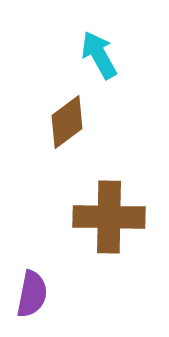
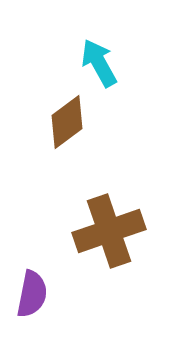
cyan arrow: moved 8 px down
brown cross: moved 14 px down; rotated 20 degrees counterclockwise
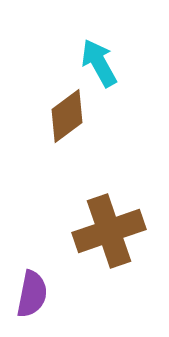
brown diamond: moved 6 px up
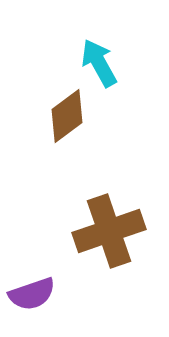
purple semicircle: rotated 60 degrees clockwise
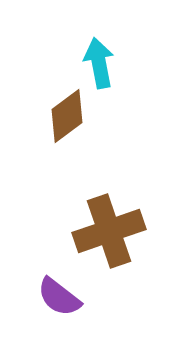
cyan arrow: rotated 18 degrees clockwise
purple semicircle: moved 27 px right, 3 px down; rotated 57 degrees clockwise
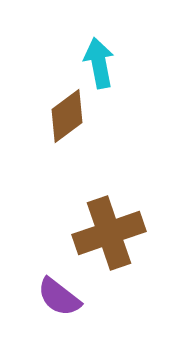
brown cross: moved 2 px down
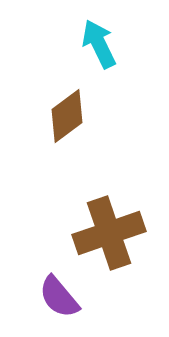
cyan arrow: moved 19 px up; rotated 15 degrees counterclockwise
purple semicircle: rotated 12 degrees clockwise
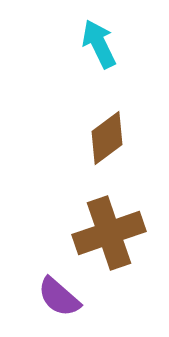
brown diamond: moved 40 px right, 22 px down
purple semicircle: rotated 9 degrees counterclockwise
